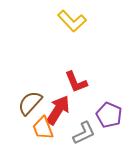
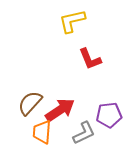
yellow L-shape: rotated 120 degrees clockwise
red L-shape: moved 14 px right, 23 px up
red arrow: moved 2 px right; rotated 24 degrees clockwise
purple pentagon: rotated 30 degrees counterclockwise
orange trapezoid: moved 1 px left, 4 px down; rotated 25 degrees clockwise
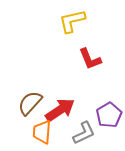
purple pentagon: rotated 25 degrees counterclockwise
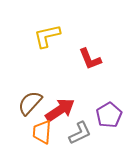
yellow L-shape: moved 25 px left, 15 px down
gray L-shape: moved 4 px left
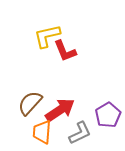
red L-shape: moved 25 px left, 8 px up
purple pentagon: moved 1 px left
